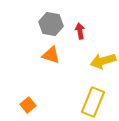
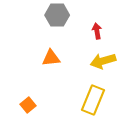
gray hexagon: moved 6 px right, 9 px up; rotated 10 degrees counterclockwise
red arrow: moved 17 px right
orange triangle: moved 3 px down; rotated 24 degrees counterclockwise
yellow rectangle: moved 2 px up
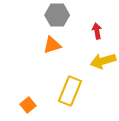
orange triangle: moved 1 px right, 13 px up; rotated 12 degrees counterclockwise
yellow rectangle: moved 23 px left, 9 px up
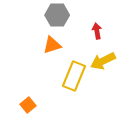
yellow arrow: rotated 10 degrees counterclockwise
yellow rectangle: moved 4 px right, 15 px up
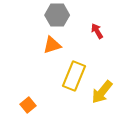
red arrow: rotated 21 degrees counterclockwise
yellow arrow: moved 1 px left, 31 px down; rotated 25 degrees counterclockwise
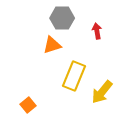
gray hexagon: moved 5 px right, 3 px down
red arrow: rotated 21 degrees clockwise
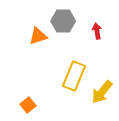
gray hexagon: moved 1 px right, 3 px down
orange triangle: moved 14 px left, 9 px up
